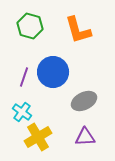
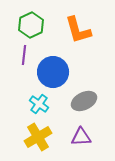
green hexagon: moved 1 px right, 1 px up; rotated 20 degrees clockwise
purple line: moved 22 px up; rotated 12 degrees counterclockwise
cyan cross: moved 17 px right, 8 px up
purple triangle: moved 4 px left
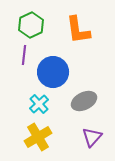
orange L-shape: rotated 8 degrees clockwise
cyan cross: rotated 12 degrees clockwise
purple triangle: moved 11 px right; rotated 45 degrees counterclockwise
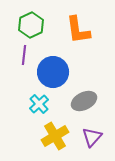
yellow cross: moved 17 px right, 1 px up
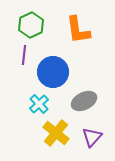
yellow cross: moved 1 px right, 3 px up; rotated 20 degrees counterclockwise
